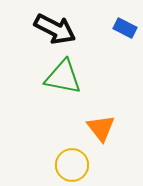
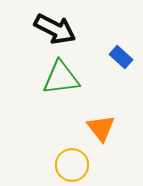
blue rectangle: moved 4 px left, 29 px down; rotated 15 degrees clockwise
green triangle: moved 2 px left, 1 px down; rotated 18 degrees counterclockwise
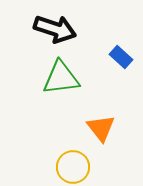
black arrow: rotated 9 degrees counterclockwise
yellow circle: moved 1 px right, 2 px down
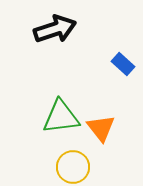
black arrow: rotated 36 degrees counterclockwise
blue rectangle: moved 2 px right, 7 px down
green triangle: moved 39 px down
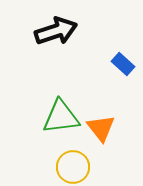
black arrow: moved 1 px right, 2 px down
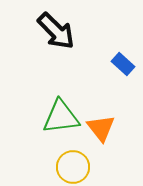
black arrow: rotated 63 degrees clockwise
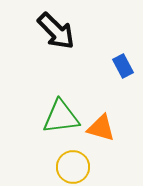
blue rectangle: moved 2 px down; rotated 20 degrees clockwise
orange triangle: rotated 36 degrees counterclockwise
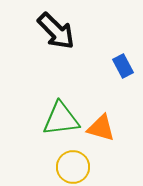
green triangle: moved 2 px down
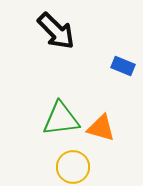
blue rectangle: rotated 40 degrees counterclockwise
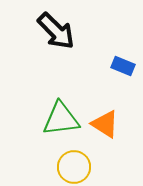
orange triangle: moved 4 px right, 4 px up; rotated 16 degrees clockwise
yellow circle: moved 1 px right
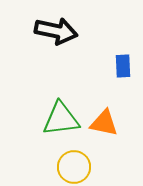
black arrow: rotated 33 degrees counterclockwise
blue rectangle: rotated 65 degrees clockwise
orange triangle: moved 1 px left, 1 px up; rotated 20 degrees counterclockwise
